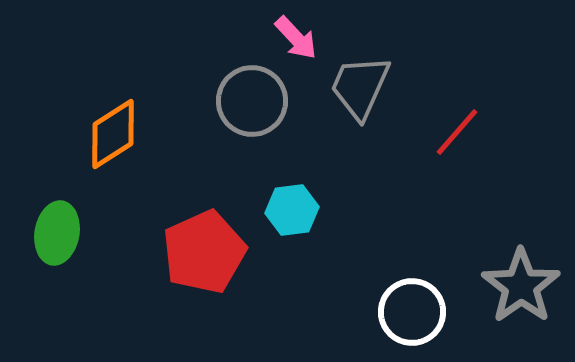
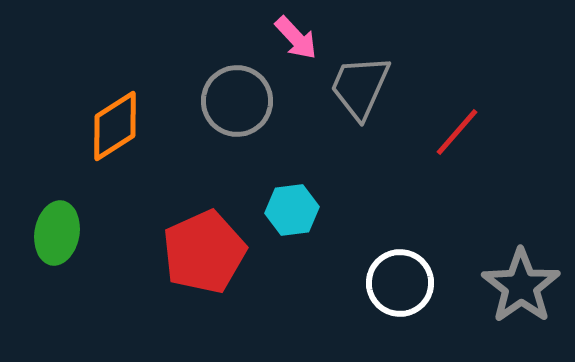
gray circle: moved 15 px left
orange diamond: moved 2 px right, 8 px up
white circle: moved 12 px left, 29 px up
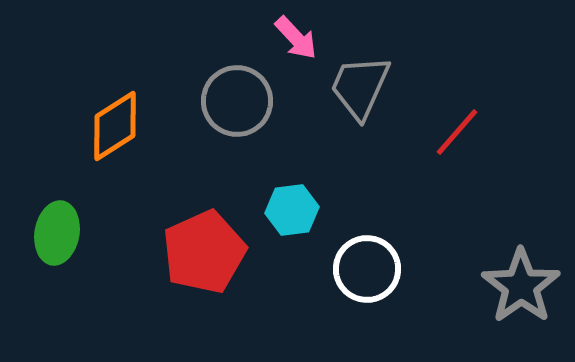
white circle: moved 33 px left, 14 px up
